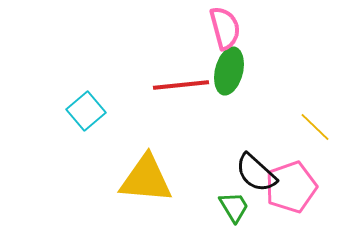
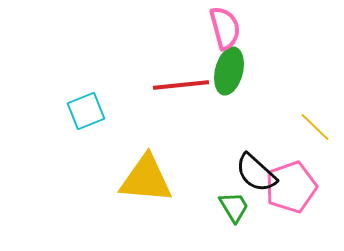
cyan square: rotated 18 degrees clockwise
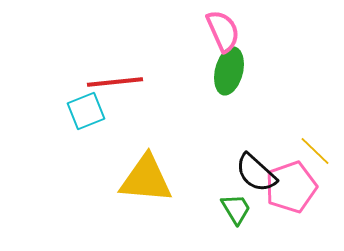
pink semicircle: moved 2 px left, 3 px down; rotated 9 degrees counterclockwise
red line: moved 66 px left, 3 px up
yellow line: moved 24 px down
green trapezoid: moved 2 px right, 2 px down
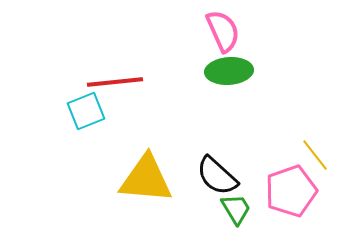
green ellipse: rotated 72 degrees clockwise
yellow line: moved 4 px down; rotated 8 degrees clockwise
black semicircle: moved 39 px left, 3 px down
pink pentagon: moved 4 px down
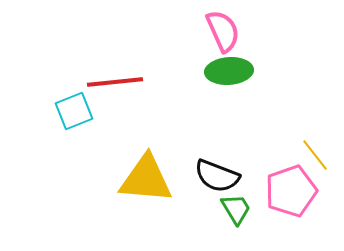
cyan square: moved 12 px left
black semicircle: rotated 21 degrees counterclockwise
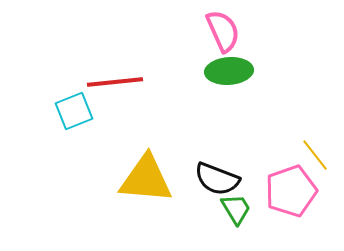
black semicircle: moved 3 px down
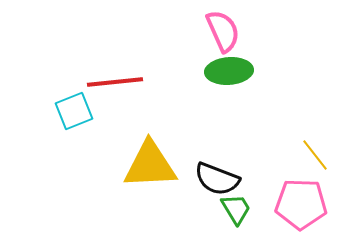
yellow triangle: moved 4 px right, 14 px up; rotated 8 degrees counterclockwise
pink pentagon: moved 10 px right, 13 px down; rotated 21 degrees clockwise
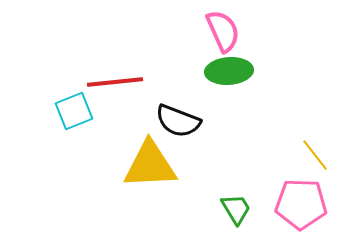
black semicircle: moved 39 px left, 58 px up
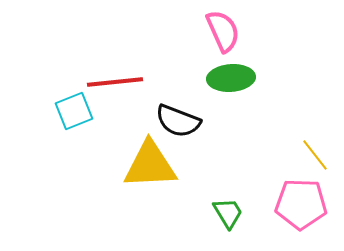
green ellipse: moved 2 px right, 7 px down
green trapezoid: moved 8 px left, 4 px down
